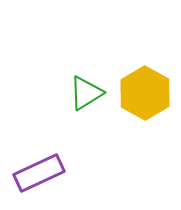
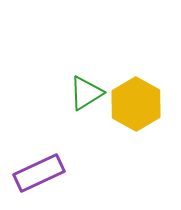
yellow hexagon: moved 9 px left, 11 px down
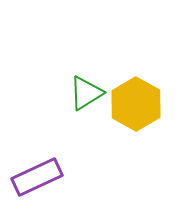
purple rectangle: moved 2 px left, 4 px down
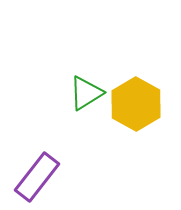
purple rectangle: rotated 27 degrees counterclockwise
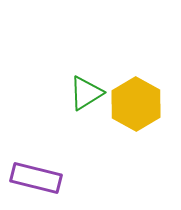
purple rectangle: moved 1 px left, 1 px down; rotated 66 degrees clockwise
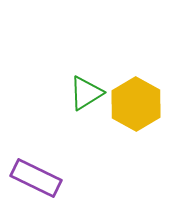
purple rectangle: rotated 12 degrees clockwise
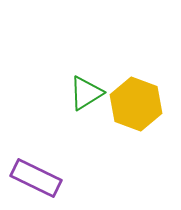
yellow hexagon: rotated 9 degrees counterclockwise
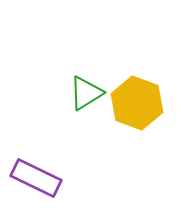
yellow hexagon: moved 1 px right, 1 px up
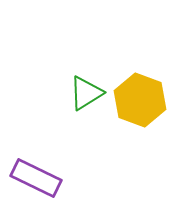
yellow hexagon: moved 3 px right, 3 px up
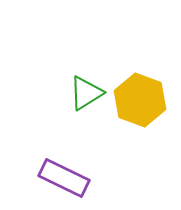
purple rectangle: moved 28 px right
